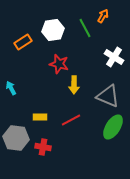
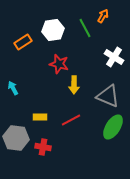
cyan arrow: moved 2 px right
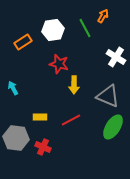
white cross: moved 2 px right
red cross: rotated 14 degrees clockwise
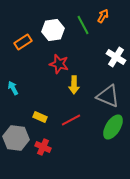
green line: moved 2 px left, 3 px up
yellow rectangle: rotated 24 degrees clockwise
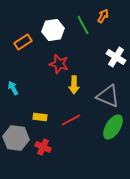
yellow rectangle: rotated 16 degrees counterclockwise
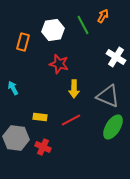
orange rectangle: rotated 42 degrees counterclockwise
yellow arrow: moved 4 px down
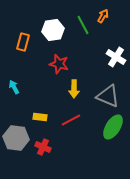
cyan arrow: moved 1 px right, 1 px up
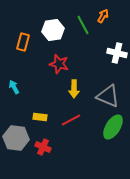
white cross: moved 1 px right, 4 px up; rotated 18 degrees counterclockwise
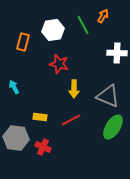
white cross: rotated 12 degrees counterclockwise
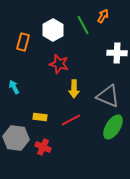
white hexagon: rotated 20 degrees counterclockwise
